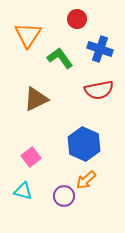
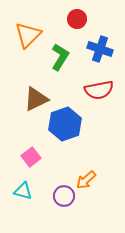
orange triangle: rotated 12 degrees clockwise
green L-shape: moved 1 px up; rotated 68 degrees clockwise
blue hexagon: moved 19 px left, 20 px up; rotated 16 degrees clockwise
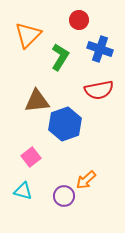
red circle: moved 2 px right, 1 px down
brown triangle: moved 1 px right, 2 px down; rotated 20 degrees clockwise
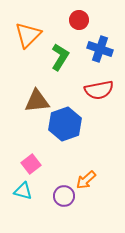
pink square: moved 7 px down
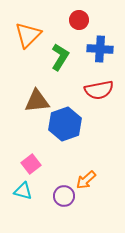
blue cross: rotated 15 degrees counterclockwise
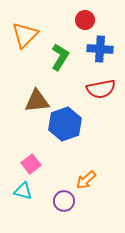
red circle: moved 6 px right
orange triangle: moved 3 px left
red semicircle: moved 2 px right, 1 px up
purple circle: moved 5 px down
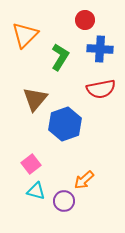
brown triangle: moved 2 px left, 2 px up; rotated 44 degrees counterclockwise
orange arrow: moved 2 px left
cyan triangle: moved 13 px right
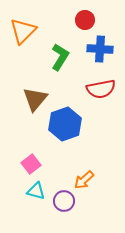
orange triangle: moved 2 px left, 4 px up
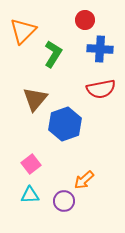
green L-shape: moved 7 px left, 3 px up
cyan triangle: moved 6 px left, 4 px down; rotated 18 degrees counterclockwise
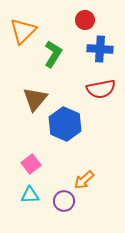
blue hexagon: rotated 16 degrees counterclockwise
